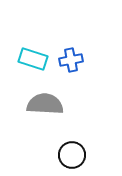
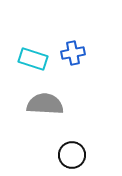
blue cross: moved 2 px right, 7 px up
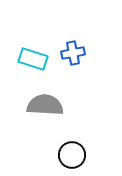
gray semicircle: moved 1 px down
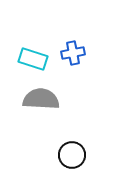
gray semicircle: moved 4 px left, 6 px up
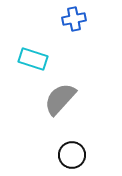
blue cross: moved 1 px right, 34 px up
gray semicircle: moved 19 px right; rotated 51 degrees counterclockwise
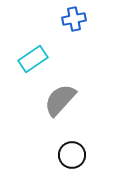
cyan rectangle: rotated 52 degrees counterclockwise
gray semicircle: moved 1 px down
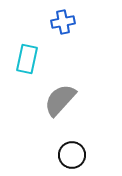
blue cross: moved 11 px left, 3 px down
cyan rectangle: moved 6 px left; rotated 44 degrees counterclockwise
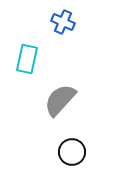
blue cross: rotated 35 degrees clockwise
black circle: moved 3 px up
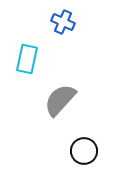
black circle: moved 12 px right, 1 px up
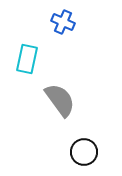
gray semicircle: rotated 102 degrees clockwise
black circle: moved 1 px down
